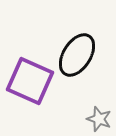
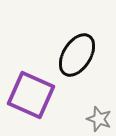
purple square: moved 1 px right, 14 px down
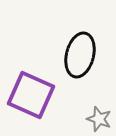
black ellipse: moved 3 px right; rotated 18 degrees counterclockwise
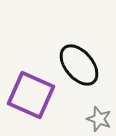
black ellipse: moved 1 px left, 10 px down; rotated 54 degrees counterclockwise
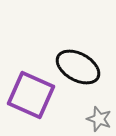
black ellipse: moved 1 px left, 2 px down; rotated 21 degrees counterclockwise
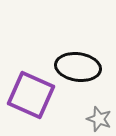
black ellipse: rotated 21 degrees counterclockwise
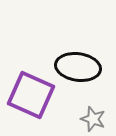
gray star: moved 6 px left
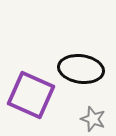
black ellipse: moved 3 px right, 2 px down
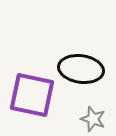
purple square: moved 1 px right; rotated 12 degrees counterclockwise
